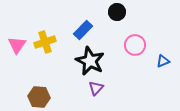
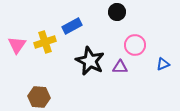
blue rectangle: moved 11 px left, 4 px up; rotated 18 degrees clockwise
blue triangle: moved 3 px down
purple triangle: moved 24 px right, 21 px up; rotated 49 degrees clockwise
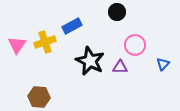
blue triangle: rotated 24 degrees counterclockwise
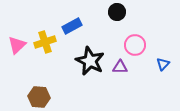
pink triangle: rotated 12 degrees clockwise
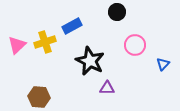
purple triangle: moved 13 px left, 21 px down
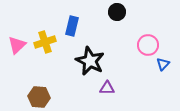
blue rectangle: rotated 48 degrees counterclockwise
pink circle: moved 13 px right
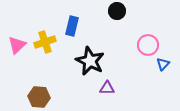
black circle: moved 1 px up
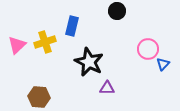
pink circle: moved 4 px down
black star: moved 1 px left, 1 px down
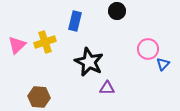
blue rectangle: moved 3 px right, 5 px up
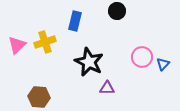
pink circle: moved 6 px left, 8 px down
